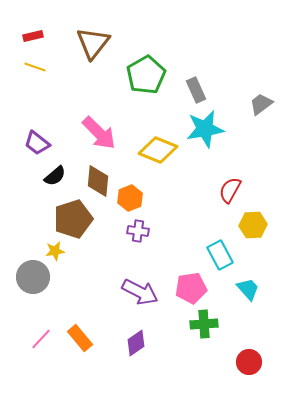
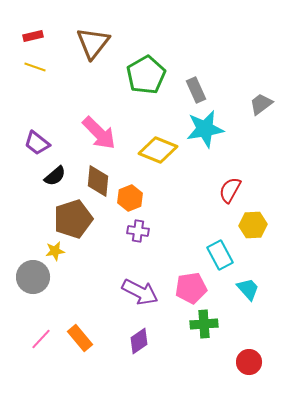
purple diamond: moved 3 px right, 2 px up
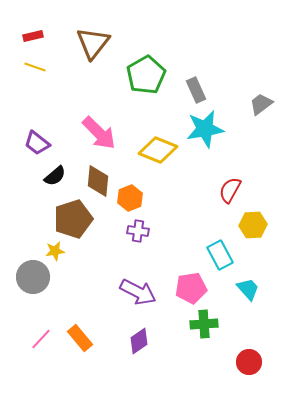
purple arrow: moved 2 px left
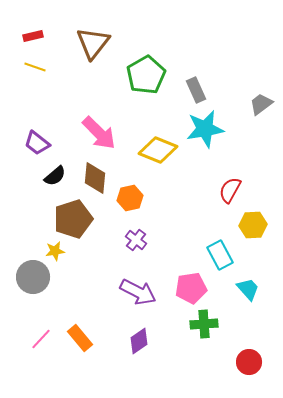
brown diamond: moved 3 px left, 3 px up
orange hexagon: rotated 10 degrees clockwise
purple cross: moved 2 px left, 9 px down; rotated 30 degrees clockwise
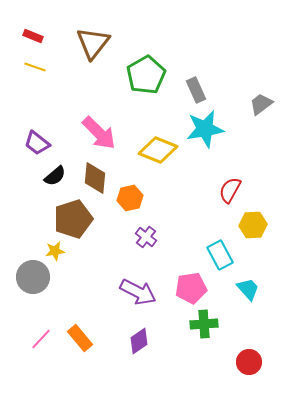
red rectangle: rotated 36 degrees clockwise
purple cross: moved 10 px right, 3 px up
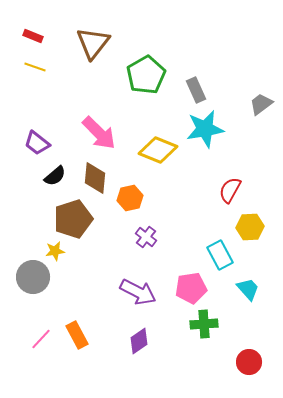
yellow hexagon: moved 3 px left, 2 px down
orange rectangle: moved 3 px left, 3 px up; rotated 12 degrees clockwise
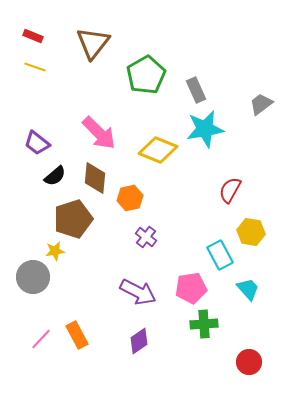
yellow hexagon: moved 1 px right, 5 px down; rotated 12 degrees clockwise
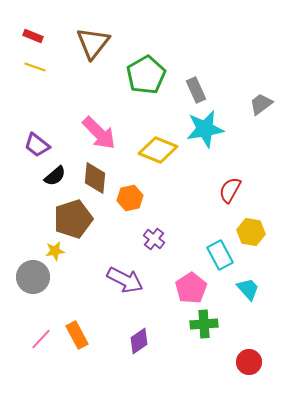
purple trapezoid: moved 2 px down
purple cross: moved 8 px right, 2 px down
pink pentagon: rotated 24 degrees counterclockwise
purple arrow: moved 13 px left, 12 px up
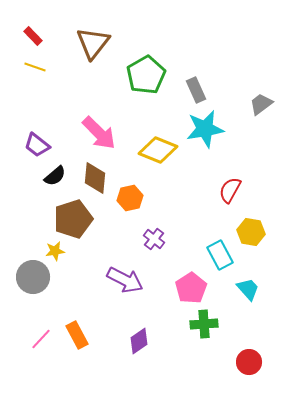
red rectangle: rotated 24 degrees clockwise
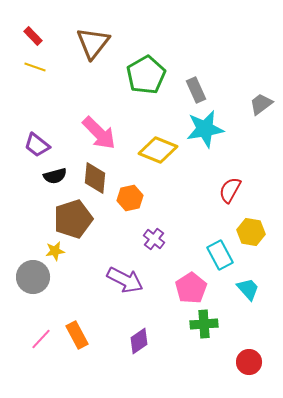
black semicircle: rotated 25 degrees clockwise
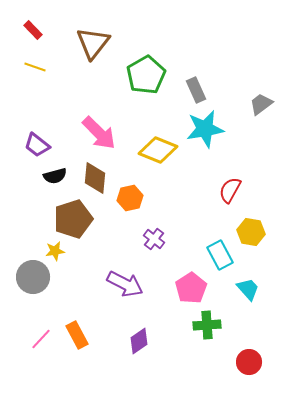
red rectangle: moved 6 px up
purple arrow: moved 4 px down
green cross: moved 3 px right, 1 px down
